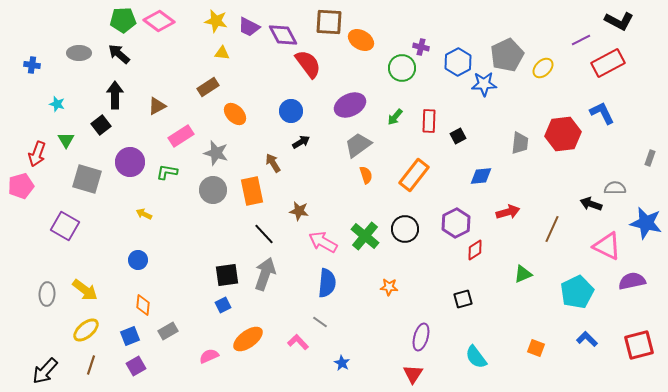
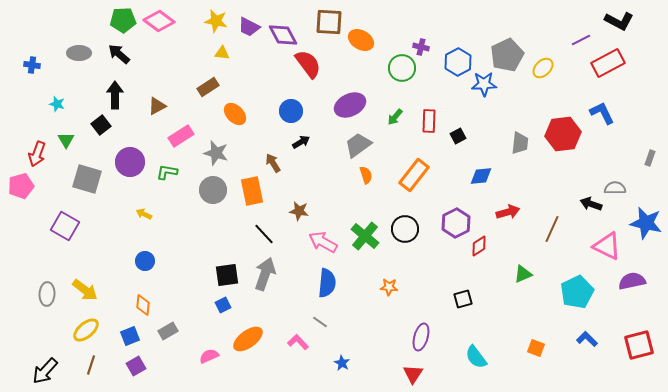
red diamond at (475, 250): moved 4 px right, 4 px up
blue circle at (138, 260): moved 7 px right, 1 px down
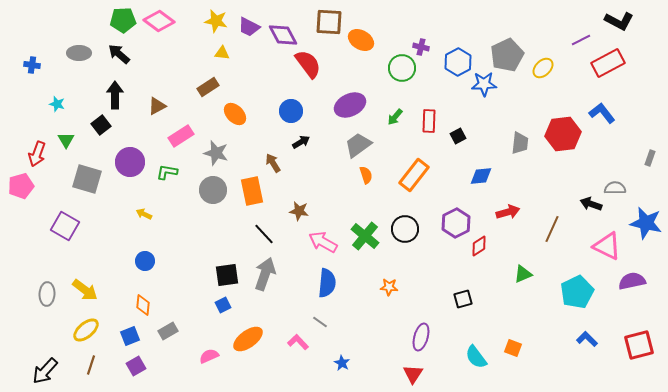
blue L-shape at (602, 113): rotated 12 degrees counterclockwise
orange square at (536, 348): moved 23 px left
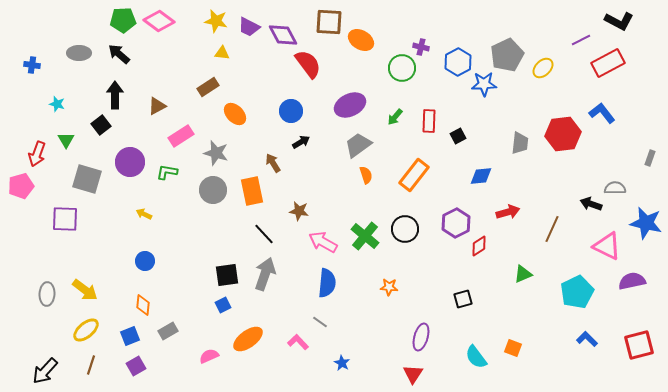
purple square at (65, 226): moved 7 px up; rotated 28 degrees counterclockwise
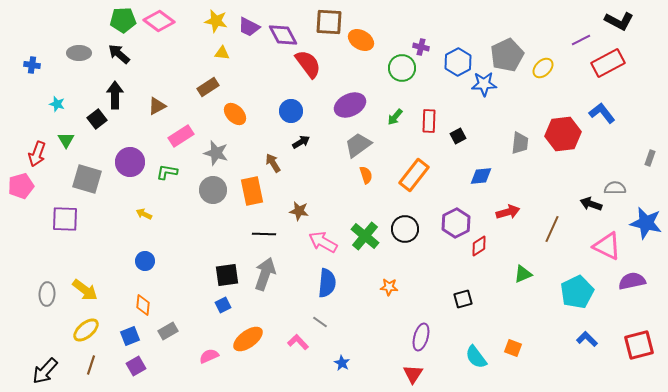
black square at (101, 125): moved 4 px left, 6 px up
black line at (264, 234): rotated 45 degrees counterclockwise
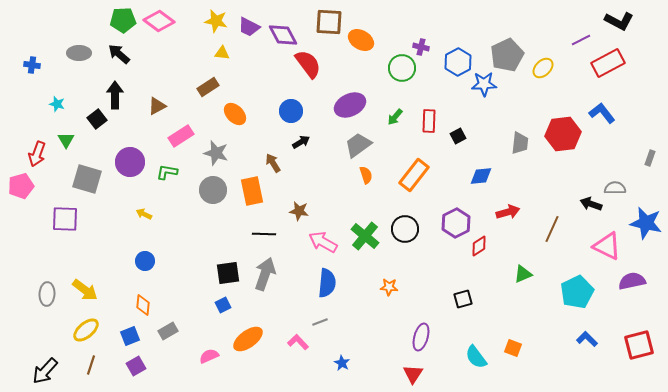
black square at (227, 275): moved 1 px right, 2 px up
gray line at (320, 322): rotated 56 degrees counterclockwise
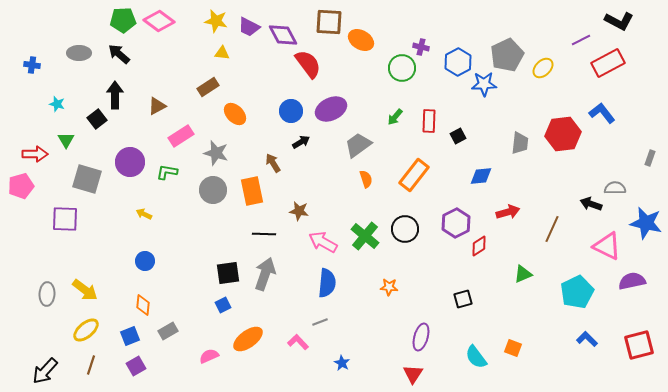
purple ellipse at (350, 105): moved 19 px left, 4 px down
red arrow at (37, 154): moved 2 px left; rotated 110 degrees counterclockwise
orange semicircle at (366, 175): moved 4 px down
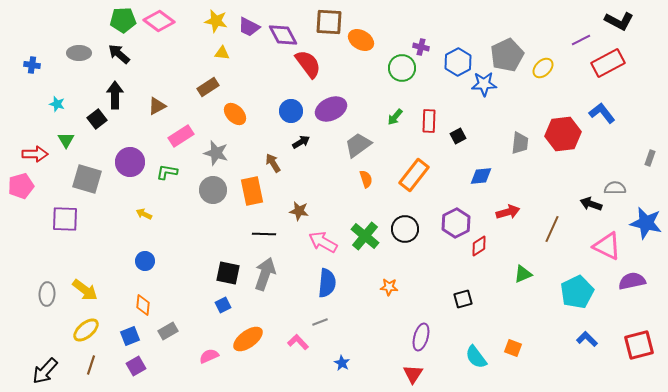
black square at (228, 273): rotated 20 degrees clockwise
